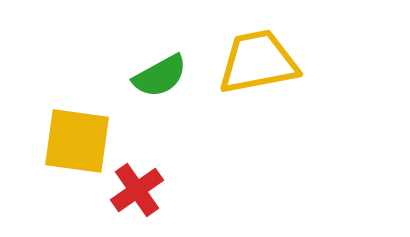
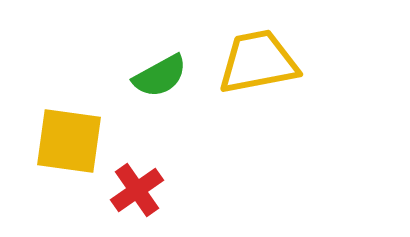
yellow square: moved 8 px left
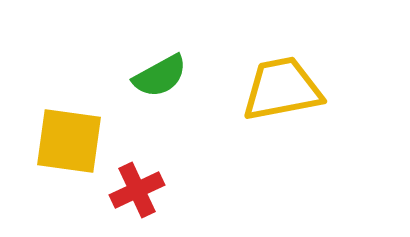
yellow trapezoid: moved 24 px right, 27 px down
red cross: rotated 10 degrees clockwise
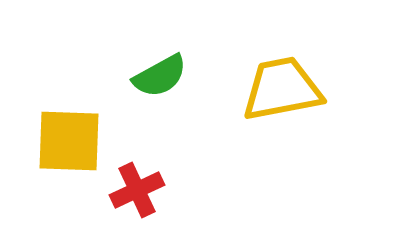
yellow square: rotated 6 degrees counterclockwise
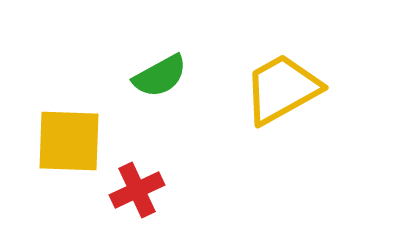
yellow trapezoid: rotated 18 degrees counterclockwise
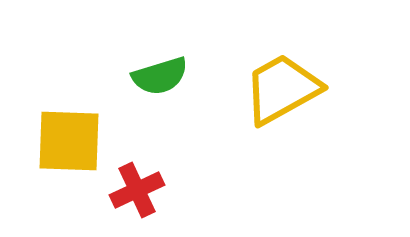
green semicircle: rotated 12 degrees clockwise
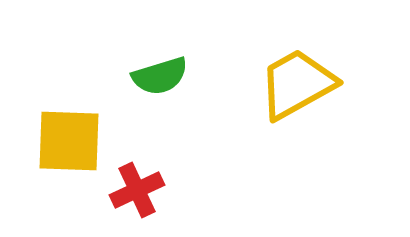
yellow trapezoid: moved 15 px right, 5 px up
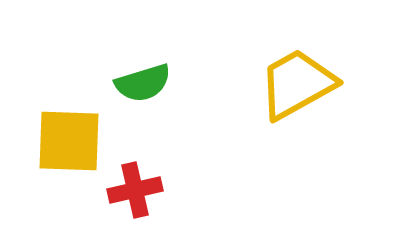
green semicircle: moved 17 px left, 7 px down
red cross: moved 2 px left; rotated 12 degrees clockwise
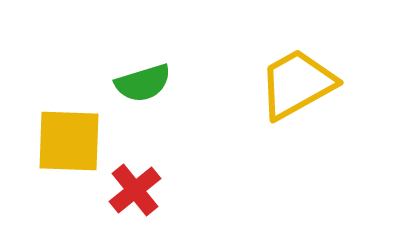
red cross: rotated 26 degrees counterclockwise
